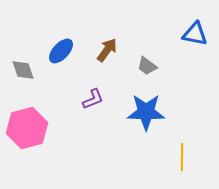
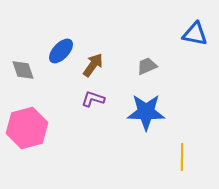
brown arrow: moved 14 px left, 15 px down
gray trapezoid: rotated 120 degrees clockwise
purple L-shape: rotated 140 degrees counterclockwise
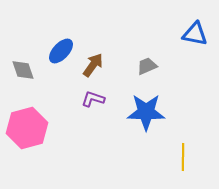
yellow line: moved 1 px right
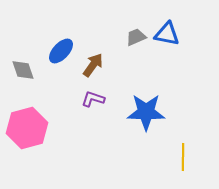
blue triangle: moved 28 px left
gray trapezoid: moved 11 px left, 29 px up
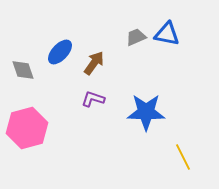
blue ellipse: moved 1 px left, 1 px down
brown arrow: moved 1 px right, 2 px up
yellow line: rotated 28 degrees counterclockwise
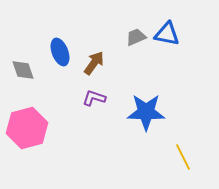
blue ellipse: rotated 64 degrees counterclockwise
purple L-shape: moved 1 px right, 1 px up
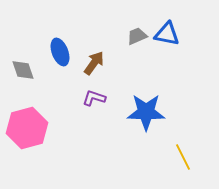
gray trapezoid: moved 1 px right, 1 px up
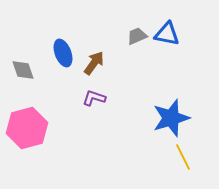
blue ellipse: moved 3 px right, 1 px down
blue star: moved 25 px right, 6 px down; rotated 18 degrees counterclockwise
